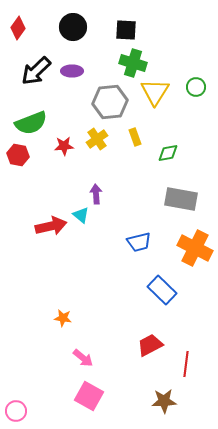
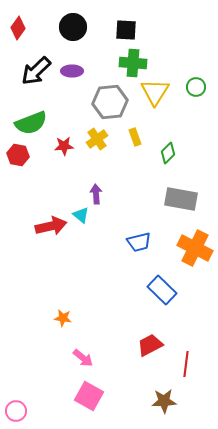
green cross: rotated 12 degrees counterclockwise
green diamond: rotated 35 degrees counterclockwise
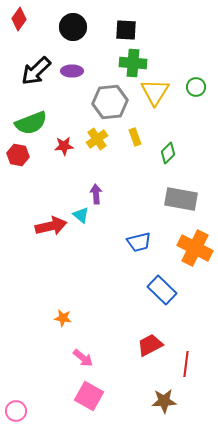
red diamond: moved 1 px right, 9 px up
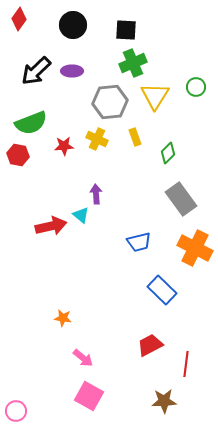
black circle: moved 2 px up
green cross: rotated 28 degrees counterclockwise
yellow triangle: moved 4 px down
yellow cross: rotated 30 degrees counterclockwise
gray rectangle: rotated 44 degrees clockwise
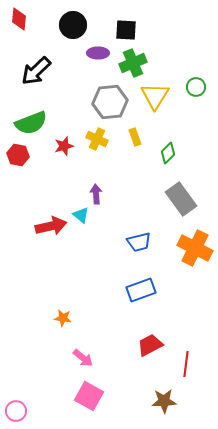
red diamond: rotated 30 degrees counterclockwise
purple ellipse: moved 26 px right, 18 px up
red star: rotated 12 degrees counterclockwise
blue rectangle: moved 21 px left; rotated 64 degrees counterclockwise
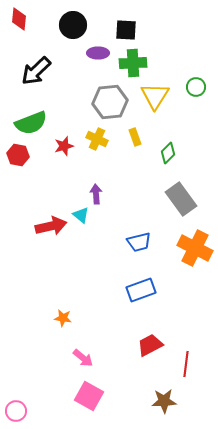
green cross: rotated 20 degrees clockwise
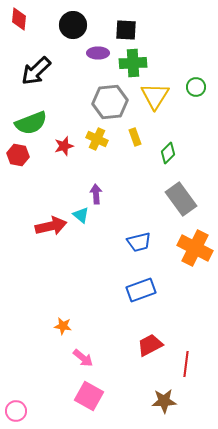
orange star: moved 8 px down
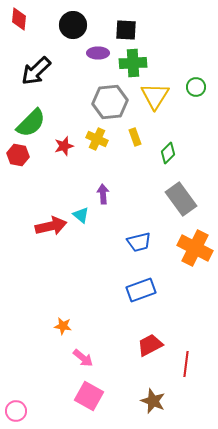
green semicircle: rotated 24 degrees counterclockwise
purple arrow: moved 7 px right
brown star: moved 11 px left; rotated 25 degrees clockwise
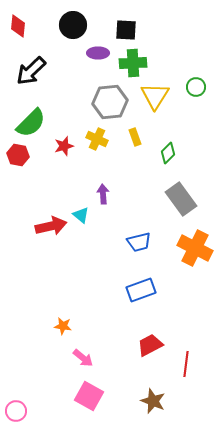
red diamond: moved 1 px left, 7 px down
black arrow: moved 5 px left
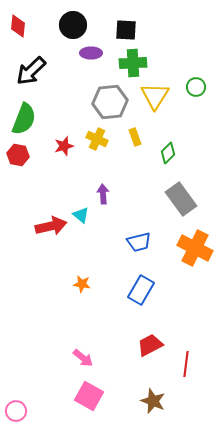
purple ellipse: moved 7 px left
green semicircle: moved 7 px left, 4 px up; rotated 24 degrees counterclockwise
blue rectangle: rotated 40 degrees counterclockwise
orange star: moved 19 px right, 42 px up
